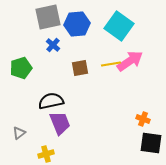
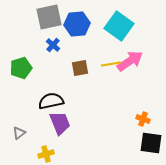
gray square: moved 1 px right
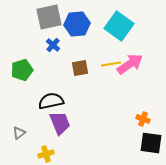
pink arrow: moved 3 px down
green pentagon: moved 1 px right, 2 px down
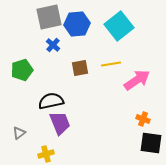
cyan square: rotated 16 degrees clockwise
pink arrow: moved 7 px right, 16 px down
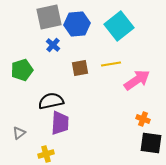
purple trapezoid: rotated 25 degrees clockwise
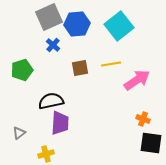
gray square: rotated 12 degrees counterclockwise
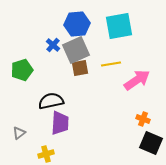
gray square: moved 27 px right, 33 px down
cyan square: rotated 28 degrees clockwise
black square: rotated 15 degrees clockwise
